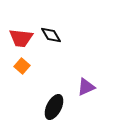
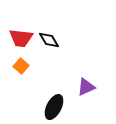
black diamond: moved 2 px left, 5 px down
orange square: moved 1 px left
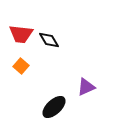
red trapezoid: moved 4 px up
black ellipse: rotated 20 degrees clockwise
